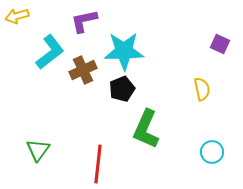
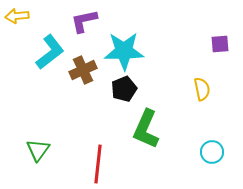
yellow arrow: rotated 10 degrees clockwise
purple square: rotated 30 degrees counterclockwise
black pentagon: moved 2 px right
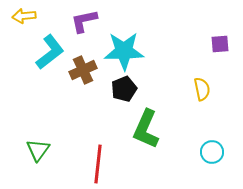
yellow arrow: moved 7 px right
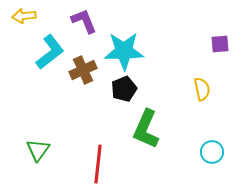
purple L-shape: rotated 80 degrees clockwise
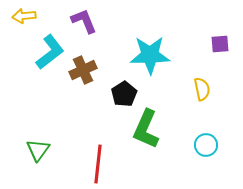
cyan star: moved 26 px right, 4 px down
black pentagon: moved 5 px down; rotated 10 degrees counterclockwise
cyan circle: moved 6 px left, 7 px up
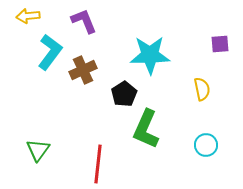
yellow arrow: moved 4 px right
cyan L-shape: rotated 15 degrees counterclockwise
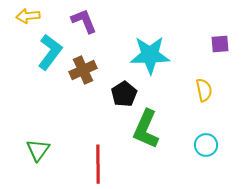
yellow semicircle: moved 2 px right, 1 px down
red line: rotated 6 degrees counterclockwise
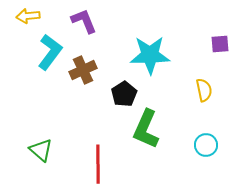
green triangle: moved 3 px right; rotated 25 degrees counterclockwise
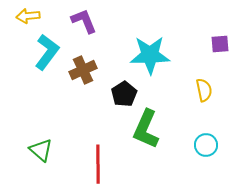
cyan L-shape: moved 3 px left
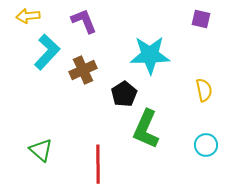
purple square: moved 19 px left, 25 px up; rotated 18 degrees clockwise
cyan L-shape: rotated 6 degrees clockwise
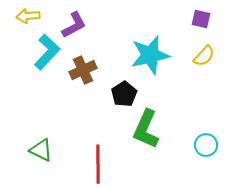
purple L-shape: moved 10 px left, 4 px down; rotated 84 degrees clockwise
cyan star: rotated 12 degrees counterclockwise
yellow semicircle: moved 34 px up; rotated 55 degrees clockwise
green triangle: rotated 15 degrees counterclockwise
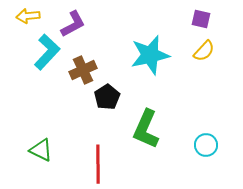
purple L-shape: moved 1 px left, 1 px up
yellow semicircle: moved 5 px up
black pentagon: moved 17 px left, 3 px down
